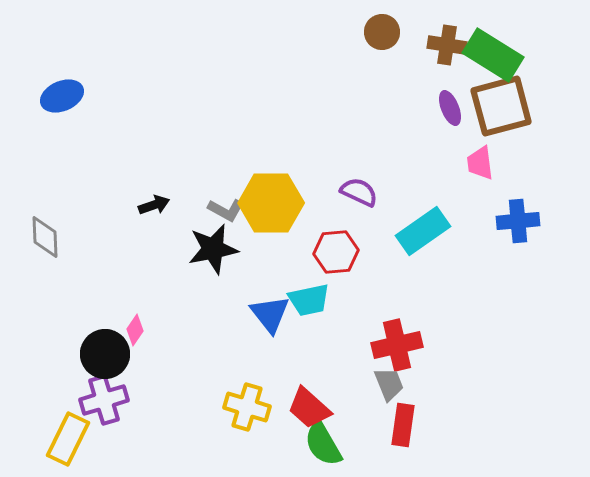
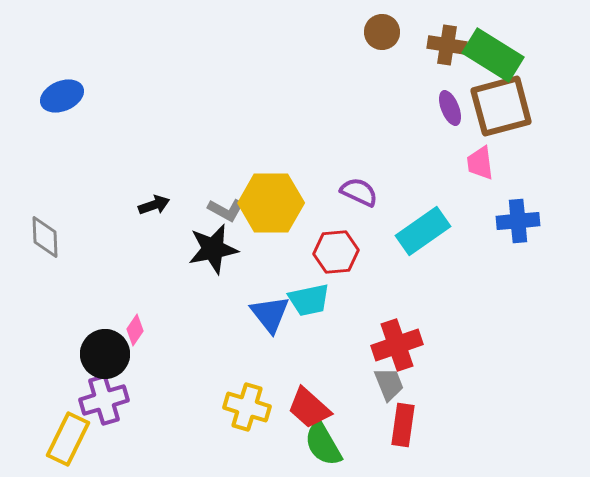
red cross: rotated 6 degrees counterclockwise
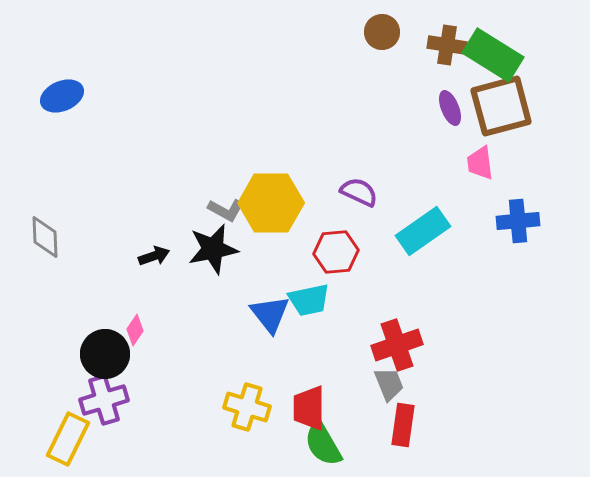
black arrow: moved 51 px down
red trapezoid: rotated 48 degrees clockwise
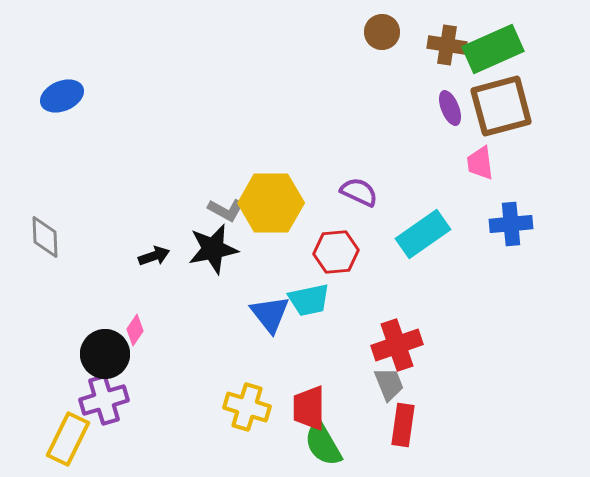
green rectangle: moved 6 px up; rotated 56 degrees counterclockwise
blue cross: moved 7 px left, 3 px down
cyan rectangle: moved 3 px down
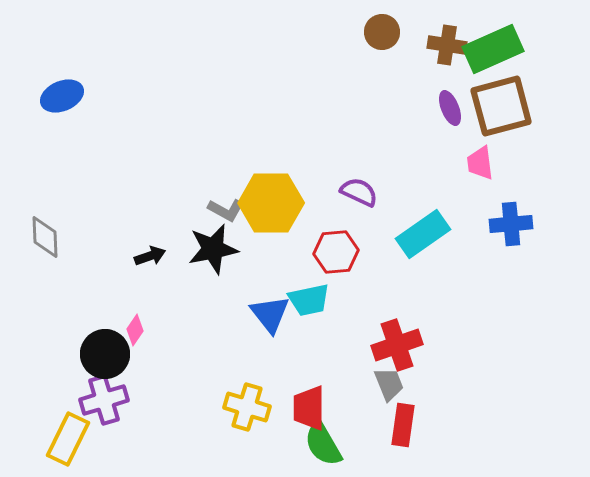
black arrow: moved 4 px left
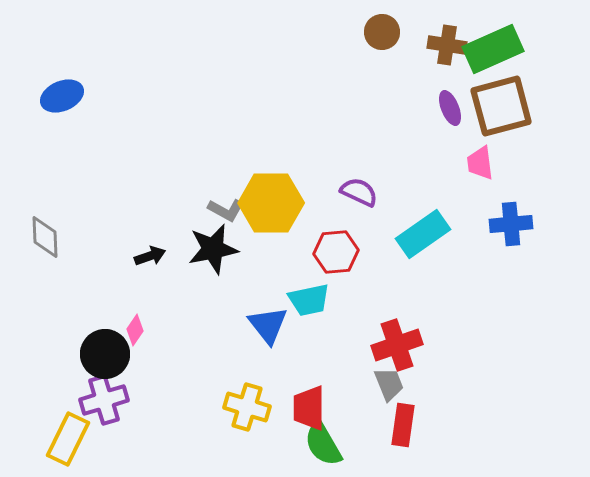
blue triangle: moved 2 px left, 11 px down
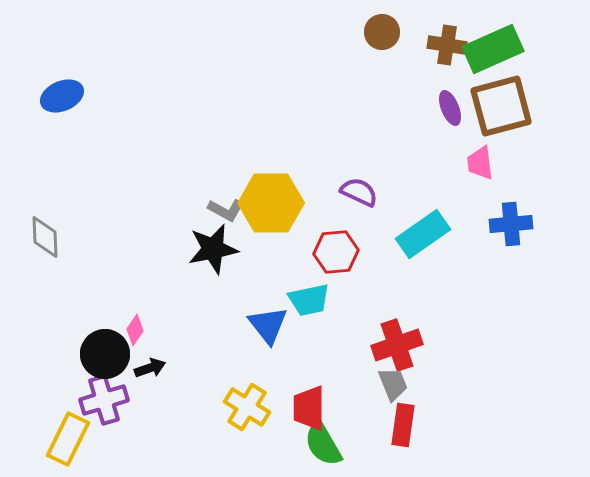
black arrow: moved 112 px down
gray trapezoid: moved 4 px right
yellow cross: rotated 15 degrees clockwise
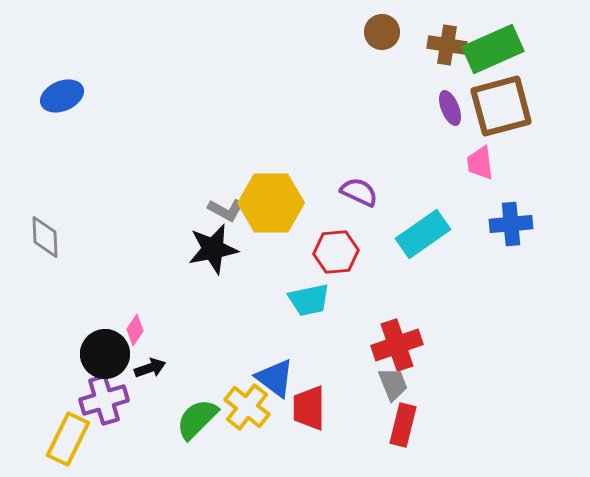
blue triangle: moved 7 px right, 53 px down; rotated 15 degrees counterclockwise
yellow cross: rotated 6 degrees clockwise
red rectangle: rotated 6 degrees clockwise
green semicircle: moved 126 px left, 25 px up; rotated 75 degrees clockwise
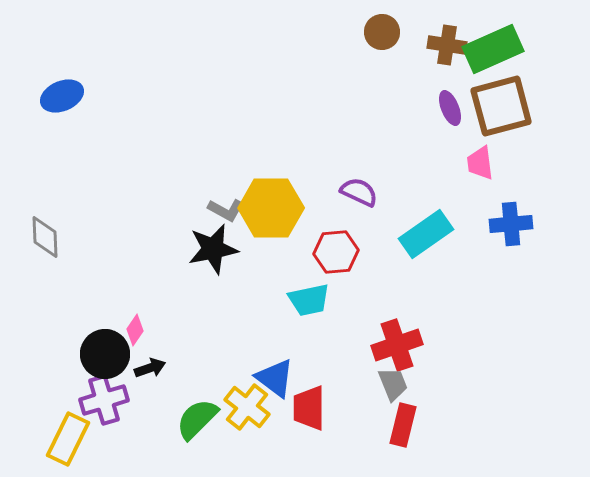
yellow hexagon: moved 5 px down
cyan rectangle: moved 3 px right
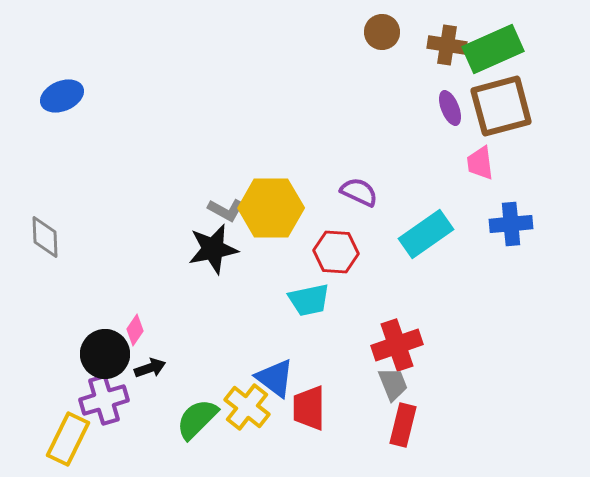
red hexagon: rotated 9 degrees clockwise
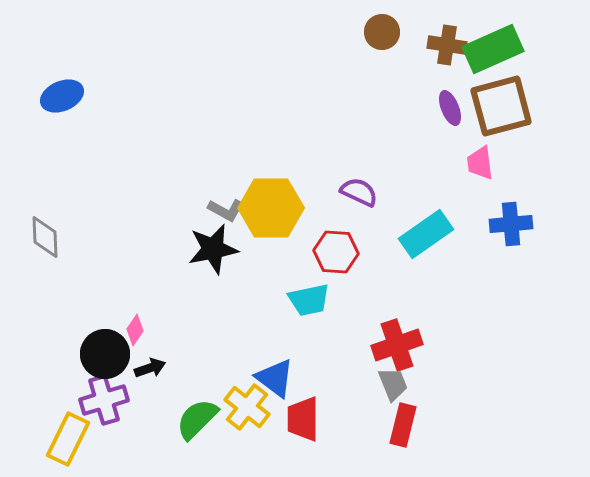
red trapezoid: moved 6 px left, 11 px down
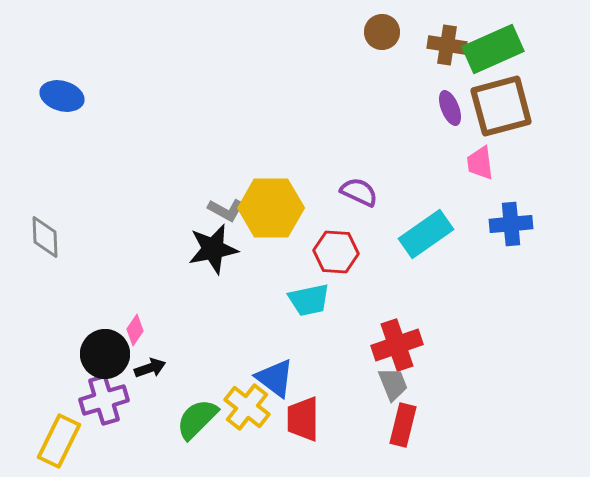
blue ellipse: rotated 39 degrees clockwise
yellow rectangle: moved 9 px left, 2 px down
